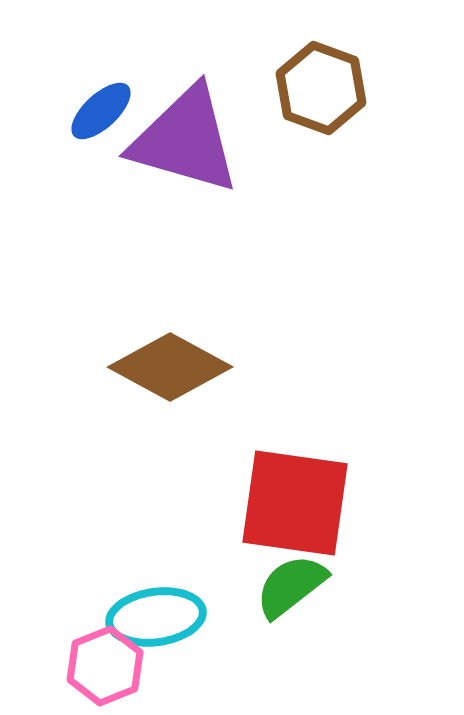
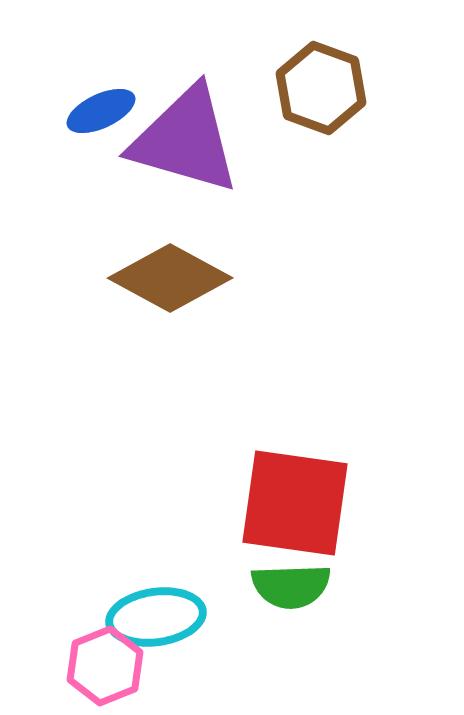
blue ellipse: rotated 18 degrees clockwise
brown diamond: moved 89 px up
green semicircle: rotated 144 degrees counterclockwise
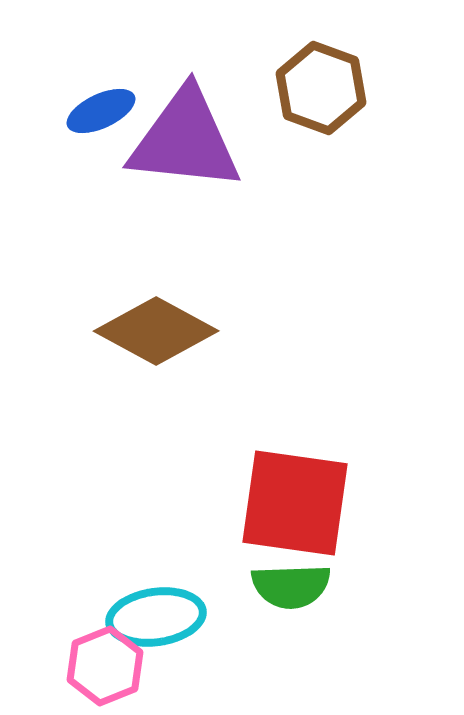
purple triangle: rotated 10 degrees counterclockwise
brown diamond: moved 14 px left, 53 px down
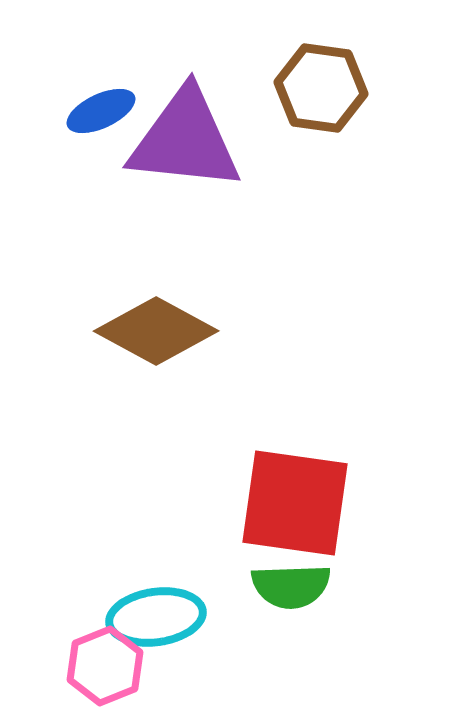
brown hexagon: rotated 12 degrees counterclockwise
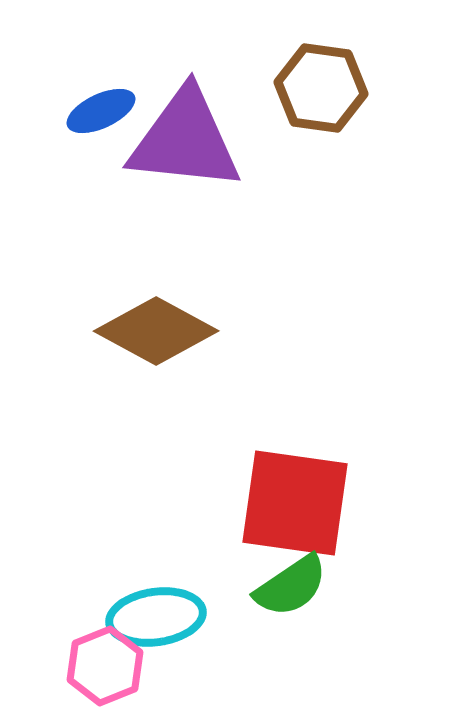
green semicircle: rotated 32 degrees counterclockwise
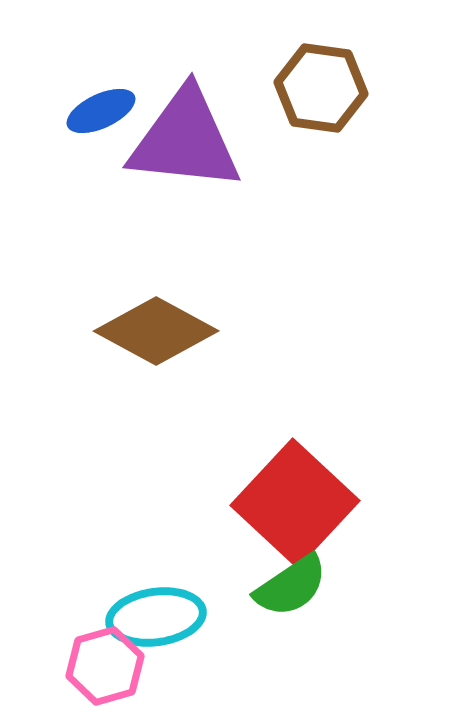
red square: rotated 35 degrees clockwise
pink hexagon: rotated 6 degrees clockwise
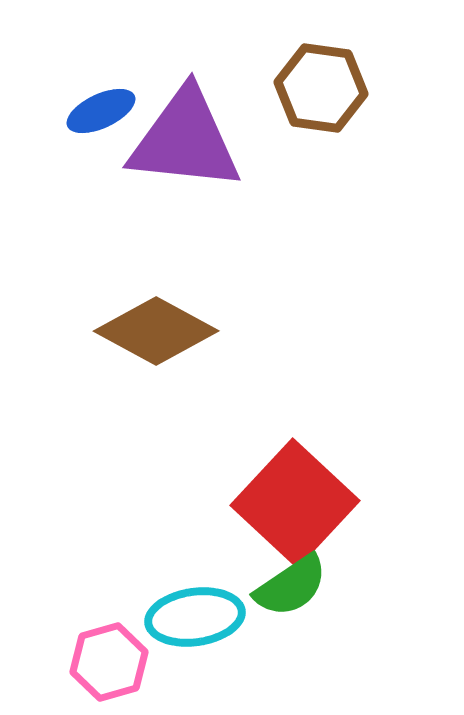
cyan ellipse: moved 39 px right
pink hexagon: moved 4 px right, 4 px up
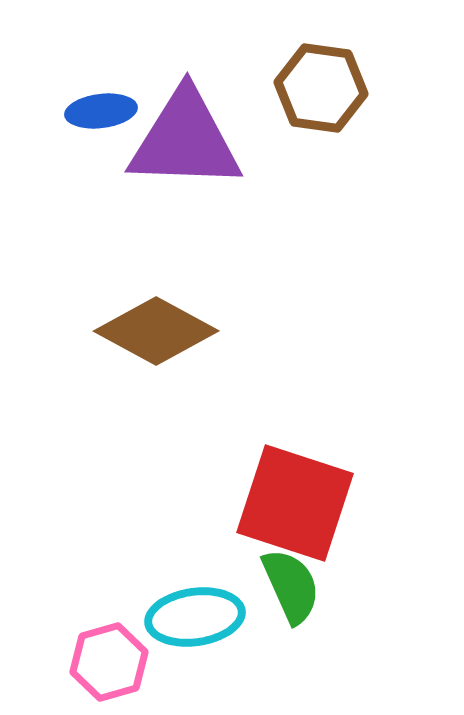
blue ellipse: rotated 18 degrees clockwise
purple triangle: rotated 4 degrees counterclockwise
red square: rotated 25 degrees counterclockwise
green semicircle: rotated 80 degrees counterclockwise
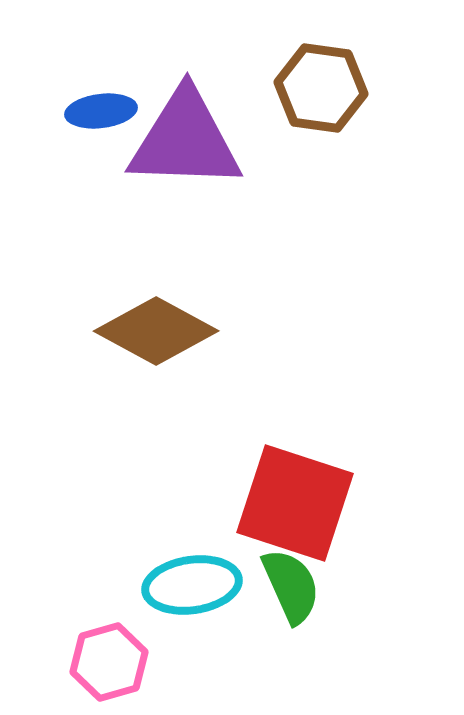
cyan ellipse: moved 3 px left, 32 px up
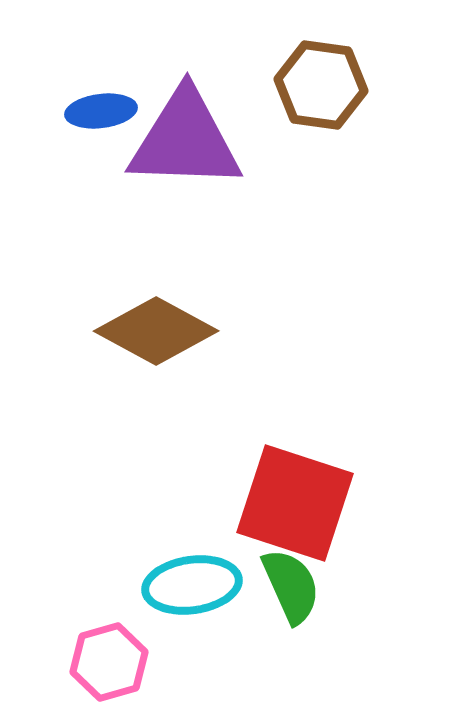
brown hexagon: moved 3 px up
